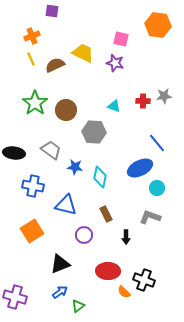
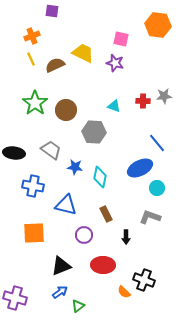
orange square: moved 2 px right, 2 px down; rotated 30 degrees clockwise
black triangle: moved 1 px right, 2 px down
red ellipse: moved 5 px left, 6 px up
purple cross: moved 1 px down
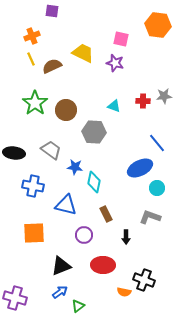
brown semicircle: moved 3 px left, 1 px down
cyan diamond: moved 6 px left, 5 px down
orange semicircle: rotated 32 degrees counterclockwise
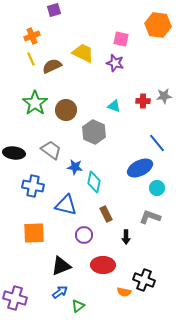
purple square: moved 2 px right, 1 px up; rotated 24 degrees counterclockwise
gray hexagon: rotated 20 degrees clockwise
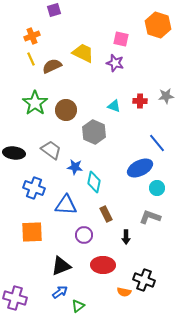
orange hexagon: rotated 10 degrees clockwise
gray star: moved 2 px right
red cross: moved 3 px left
blue cross: moved 1 px right, 2 px down; rotated 10 degrees clockwise
blue triangle: rotated 10 degrees counterclockwise
orange square: moved 2 px left, 1 px up
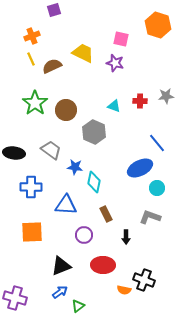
blue cross: moved 3 px left, 1 px up; rotated 20 degrees counterclockwise
orange semicircle: moved 2 px up
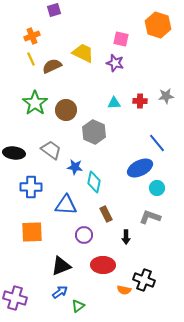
cyan triangle: moved 3 px up; rotated 24 degrees counterclockwise
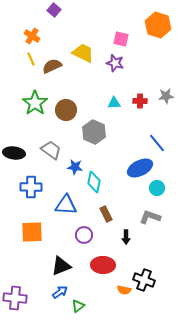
purple square: rotated 32 degrees counterclockwise
orange cross: rotated 35 degrees counterclockwise
purple cross: rotated 10 degrees counterclockwise
